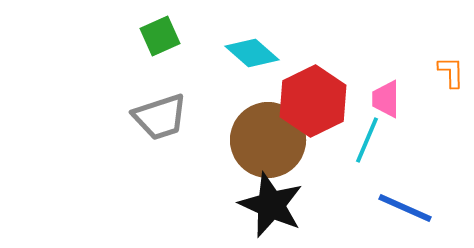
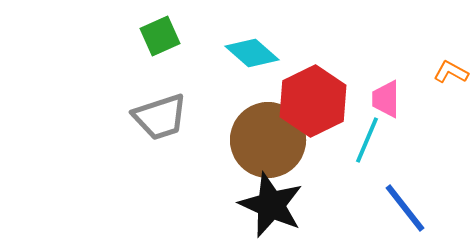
orange L-shape: rotated 60 degrees counterclockwise
blue line: rotated 28 degrees clockwise
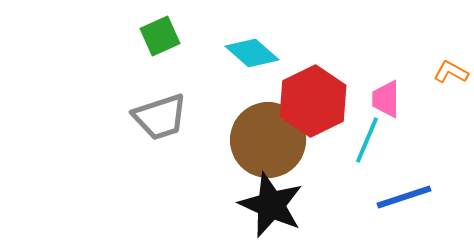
blue line: moved 1 px left, 11 px up; rotated 70 degrees counterclockwise
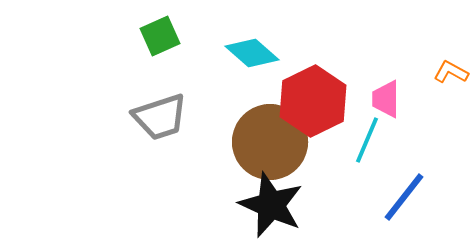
brown circle: moved 2 px right, 2 px down
blue line: rotated 34 degrees counterclockwise
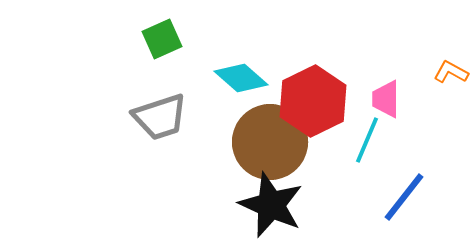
green square: moved 2 px right, 3 px down
cyan diamond: moved 11 px left, 25 px down
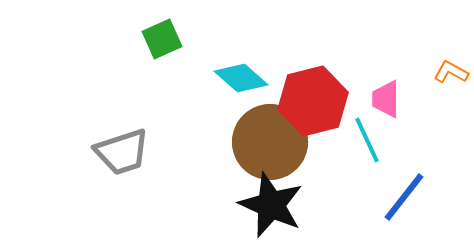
red hexagon: rotated 12 degrees clockwise
gray trapezoid: moved 38 px left, 35 px down
cyan line: rotated 48 degrees counterclockwise
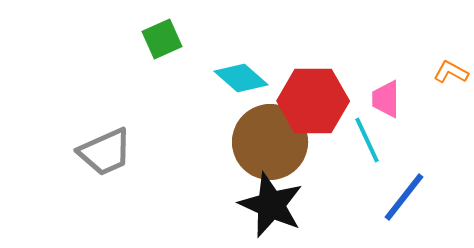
red hexagon: rotated 14 degrees clockwise
gray trapezoid: moved 17 px left; rotated 6 degrees counterclockwise
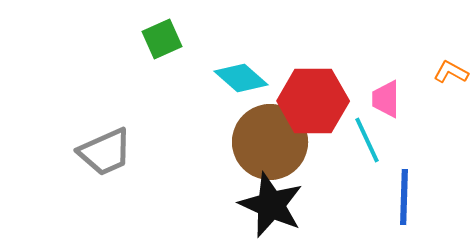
blue line: rotated 36 degrees counterclockwise
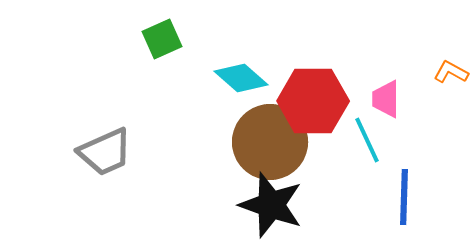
black star: rotated 4 degrees counterclockwise
